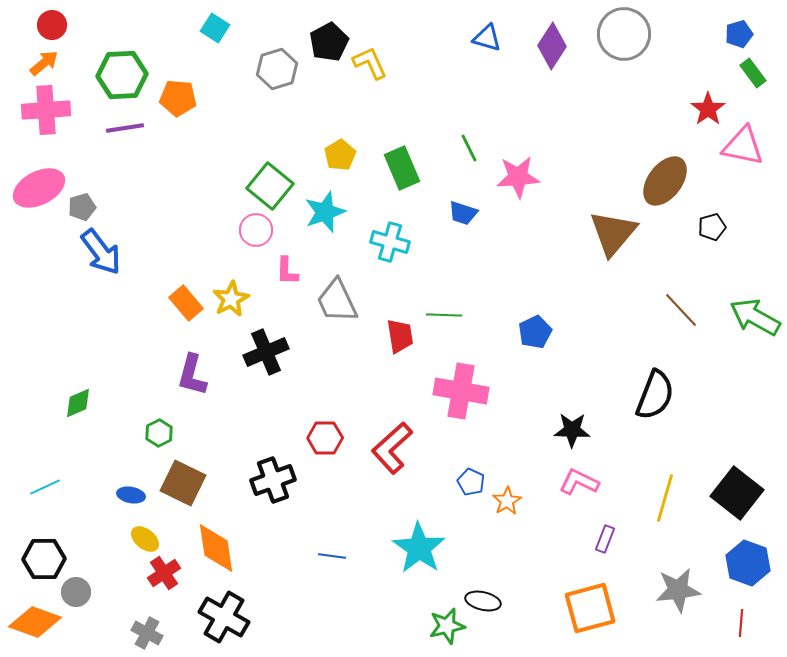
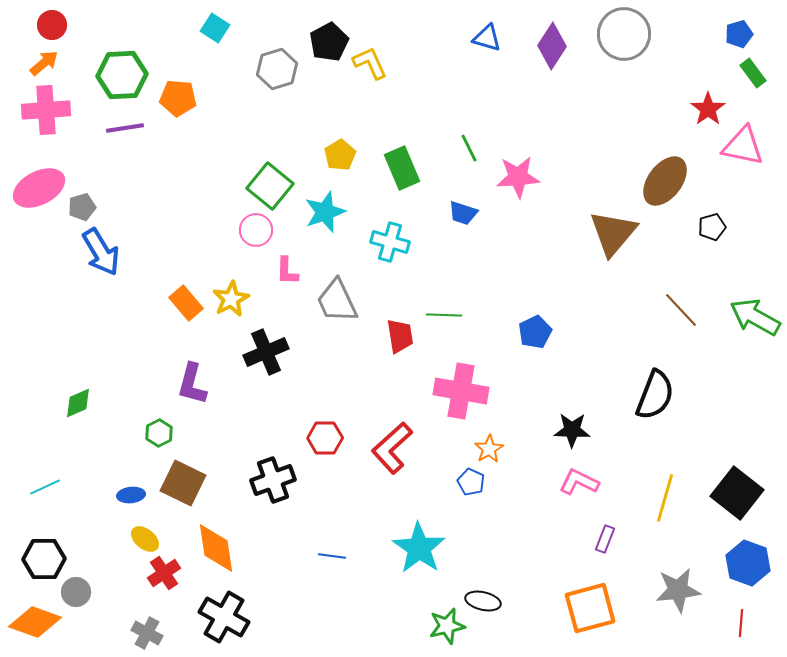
blue arrow at (101, 252): rotated 6 degrees clockwise
purple L-shape at (192, 375): moved 9 px down
blue ellipse at (131, 495): rotated 16 degrees counterclockwise
orange star at (507, 501): moved 18 px left, 52 px up
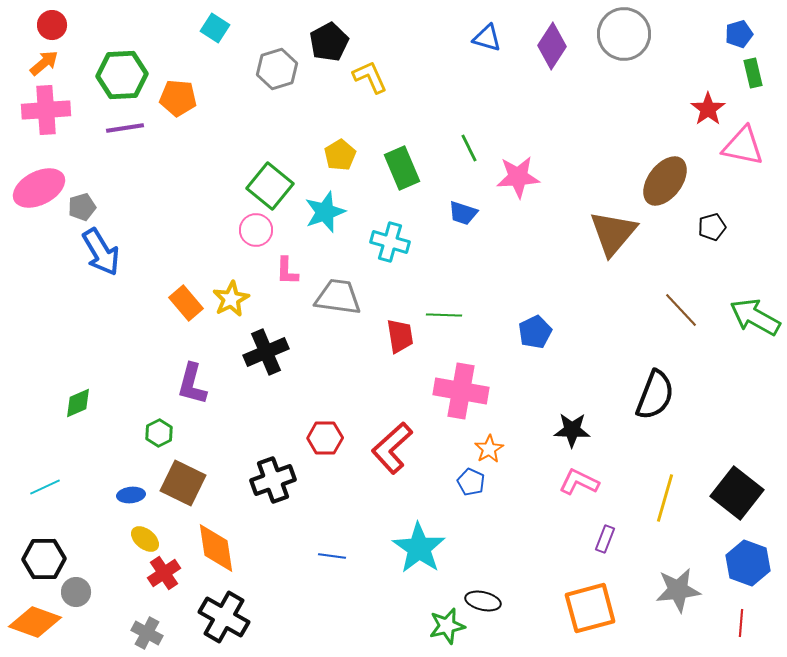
yellow L-shape at (370, 63): moved 14 px down
green rectangle at (753, 73): rotated 24 degrees clockwise
gray trapezoid at (337, 301): moved 1 px right, 4 px up; rotated 123 degrees clockwise
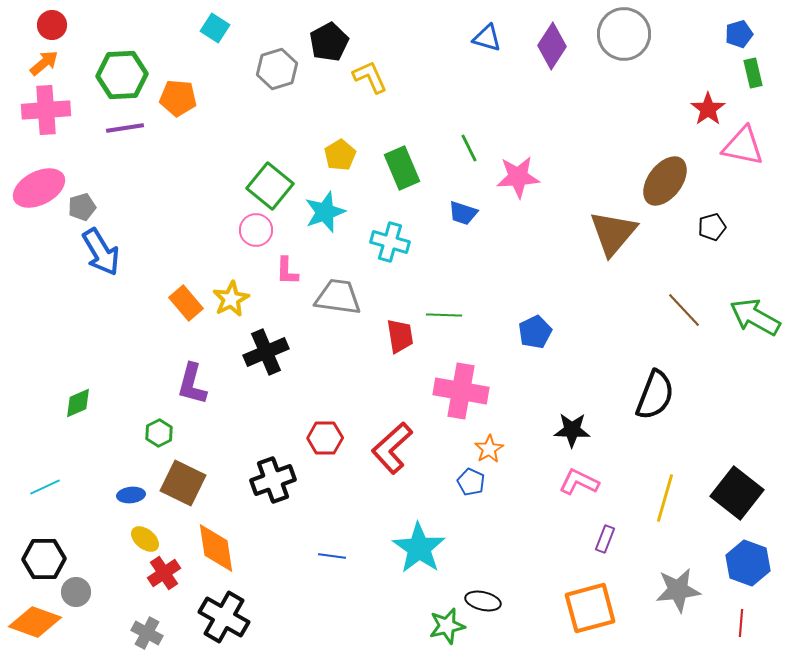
brown line at (681, 310): moved 3 px right
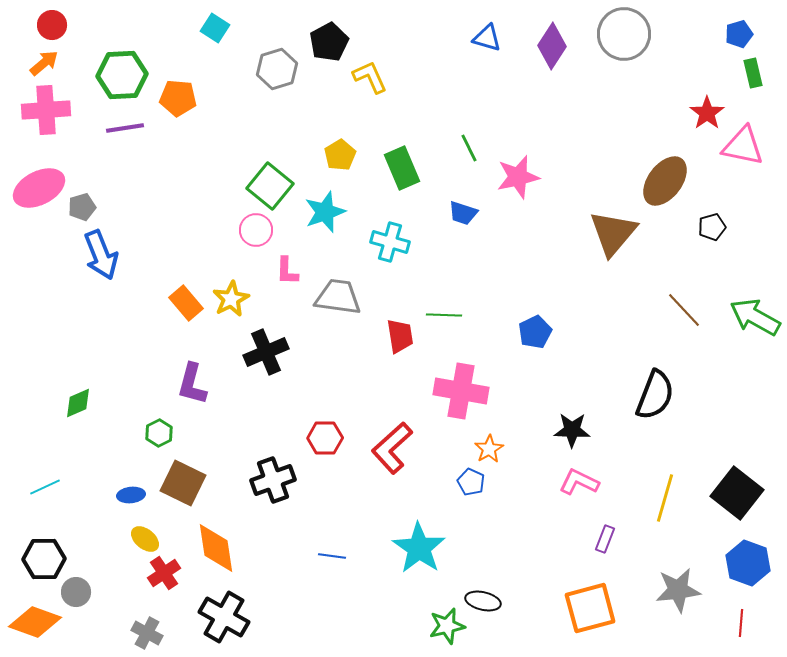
red star at (708, 109): moved 1 px left, 4 px down
pink star at (518, 177): rotated 9 degrees counterclockwise
blue arrow at (101, 252): moved 3 px down; rotated 9 degrees clockwise
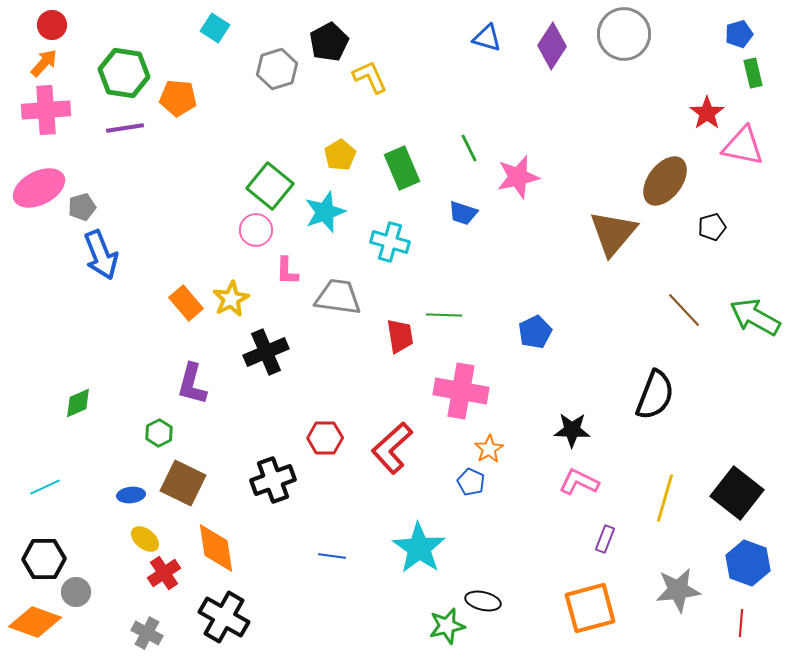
orange arrow at (44, 63): rotated 8 degrees counterclockwise
green hexagon at (122, 75): moved 2 px right, 2 px up; rotated 12 degrees clockwise
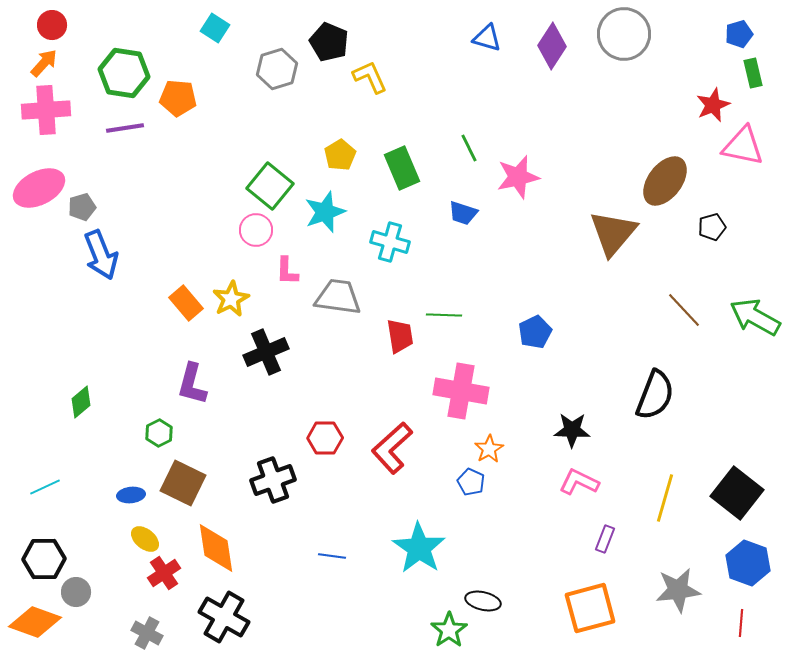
black pentagon at (329, 42): rotated 21 degrees counterclockwise
red star at (707, 113): moved 6 px right, 8 px up; rotated 12 degrees clockwise
green diamond at (78, 403): moved 3 px right, 1 px up; rotated 16 degrees counterclockwise
green star at (447, 626): moved 2 px right, 4 px down; rotated 21 degrees counterclockwise
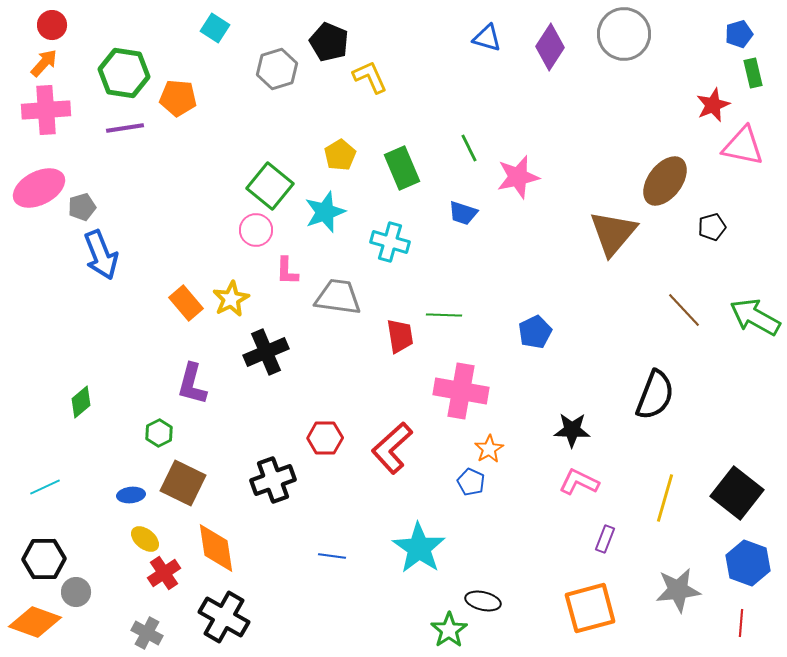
purple diamond at (552, 46): moved 2 px left, 1 px down
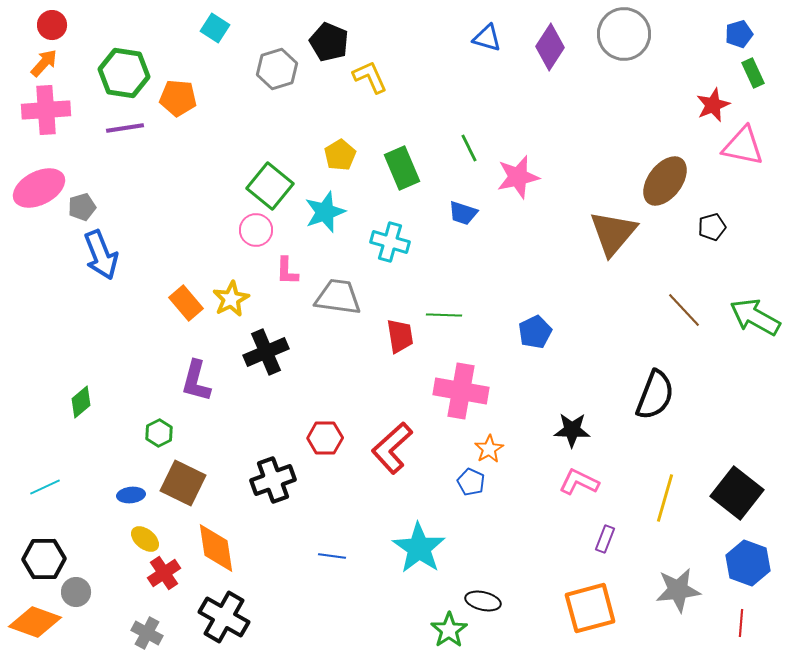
green rectangle at (753, 73): rotated 12 degrees counterclockwise
purple L-shape at (192, 384): moved 4 px right, 3 px up
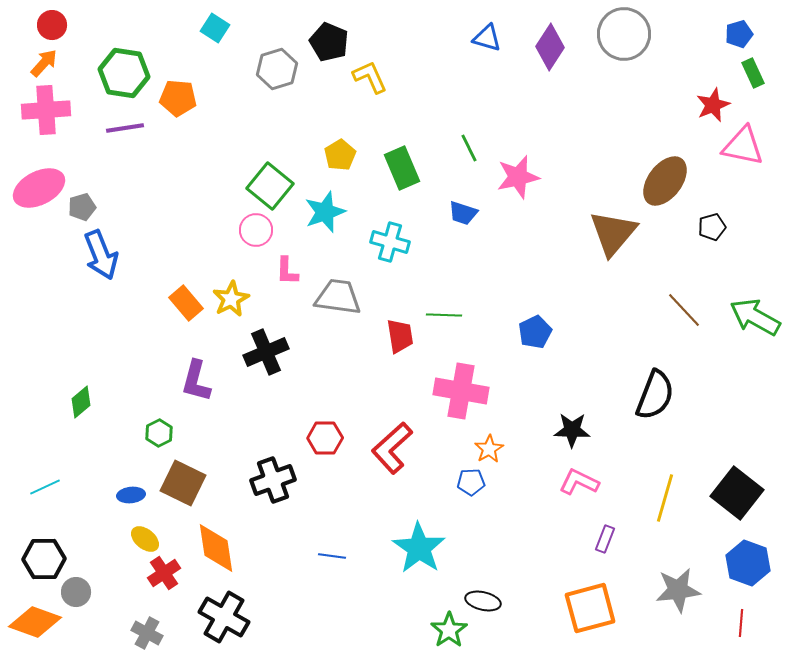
blue pentagon at (471, 482): rotated 28 degrees counterclockwise
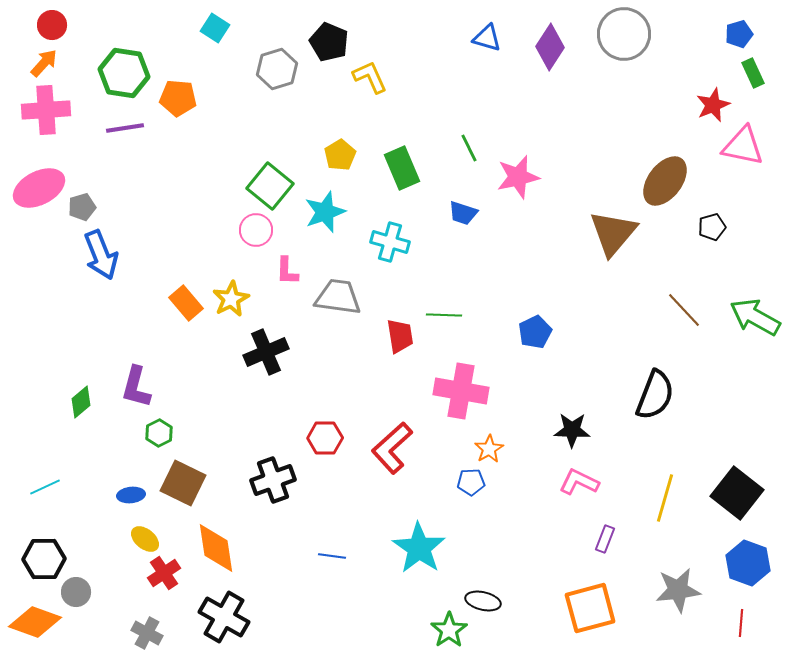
purple L-shape at (196, 381): moved 60 px left, 6 px down
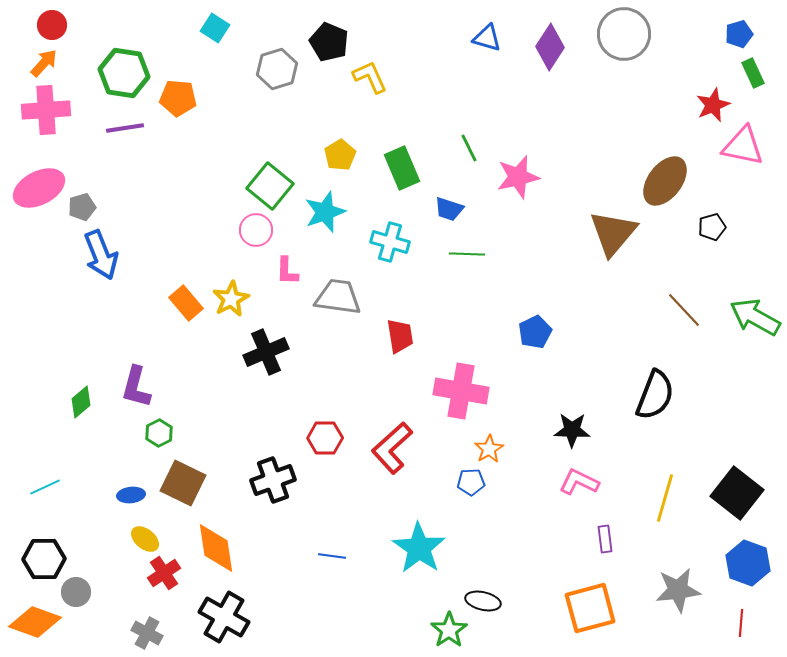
blue trapezoid at (463, 213): moved 14 px left, 4 px up
green line at (444, 315): moved 23 px right, 61 px up
purple rectangle at (605, 539): rotated 28 degrees counterclockwise
